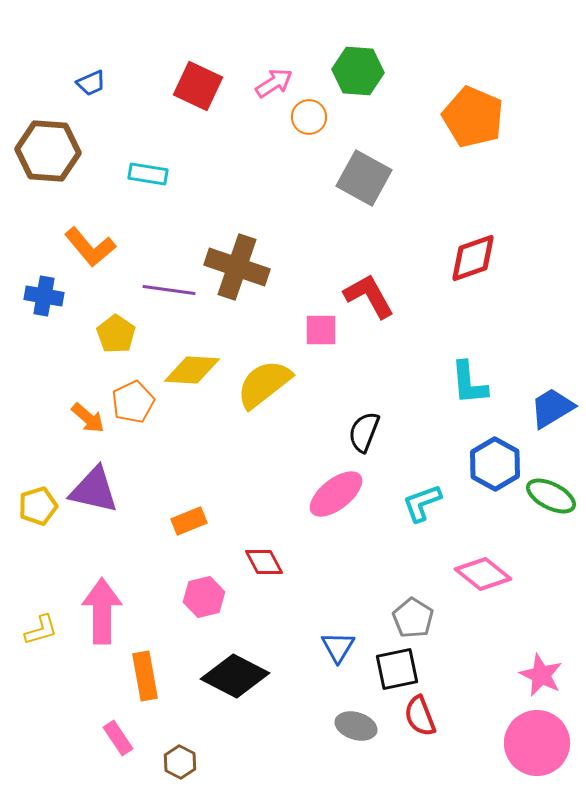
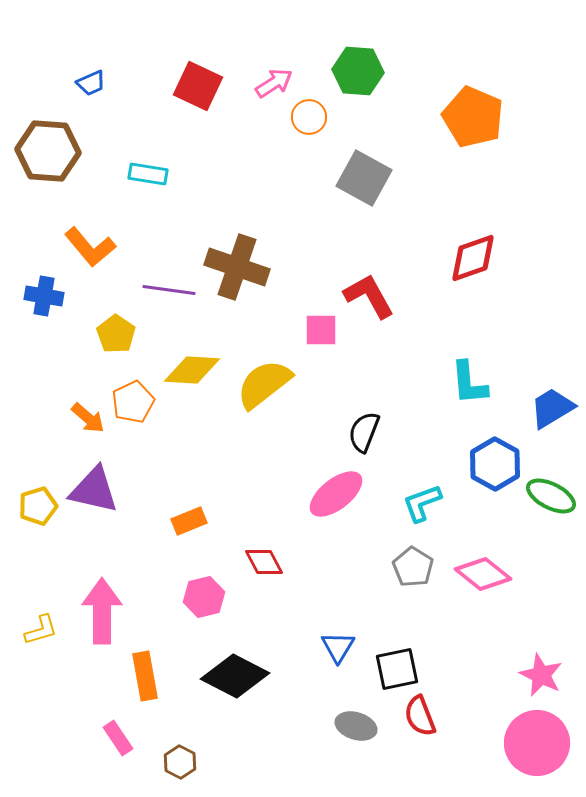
gray pentagon at (413, 618): moved 51 px up
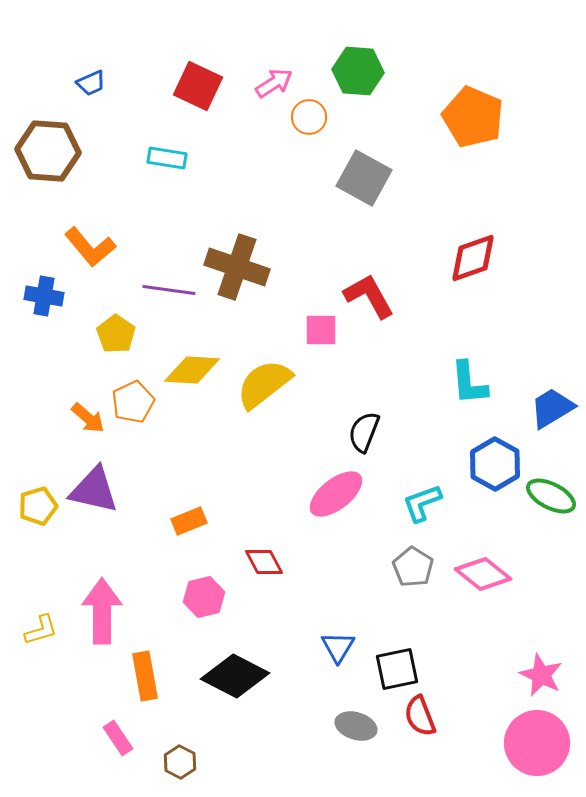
cyan rectangle at (148, 174): moved 19 px right, 16 px up
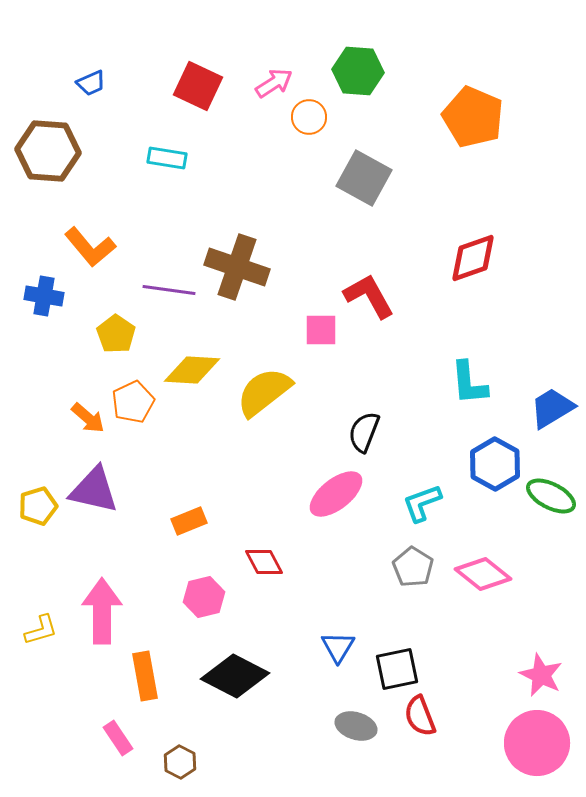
yellow semicircle at (264, 384): moved 8 px down
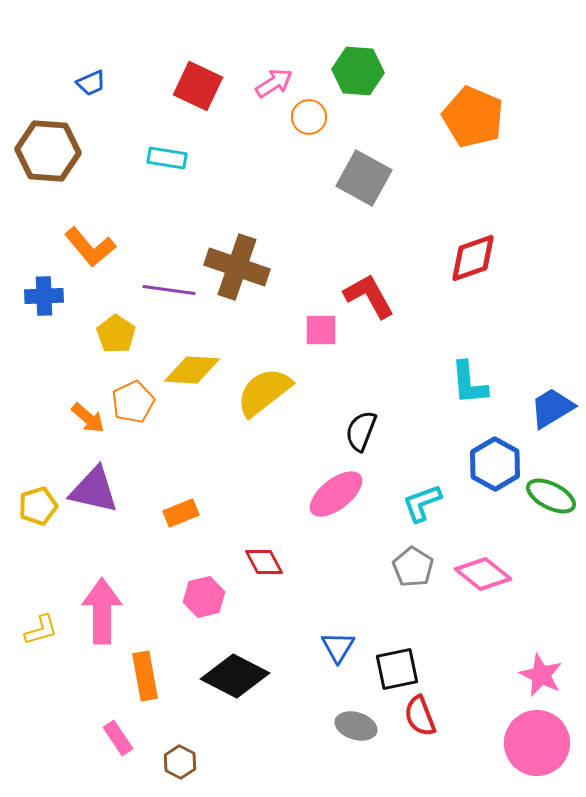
blue cross at (44, 296): rotated 12 degrees counterclockwise
black semicircle at (364, 432): moved 3 px left, 1 px up
orange rectangle at (189, 521): moved 8 px left, 8 px up
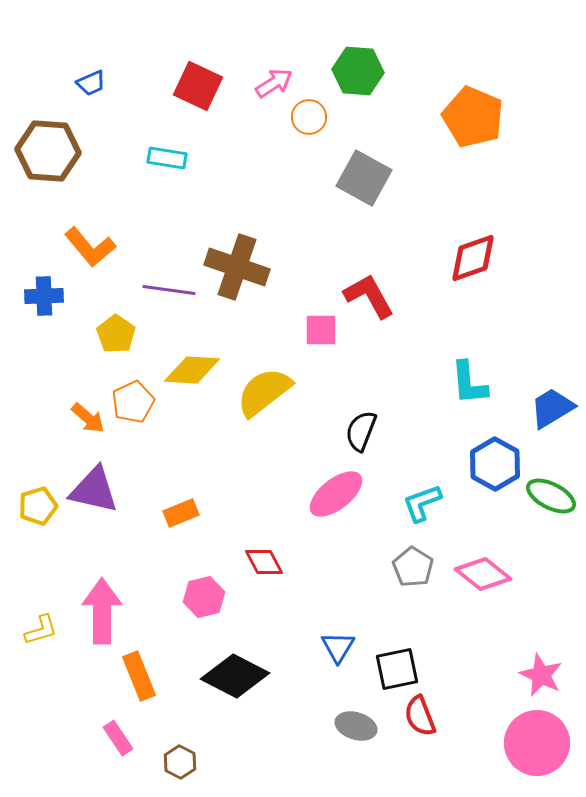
orange rectangle at (145, 676): moved 6 px left; rotated 12 degrees counterclockwise
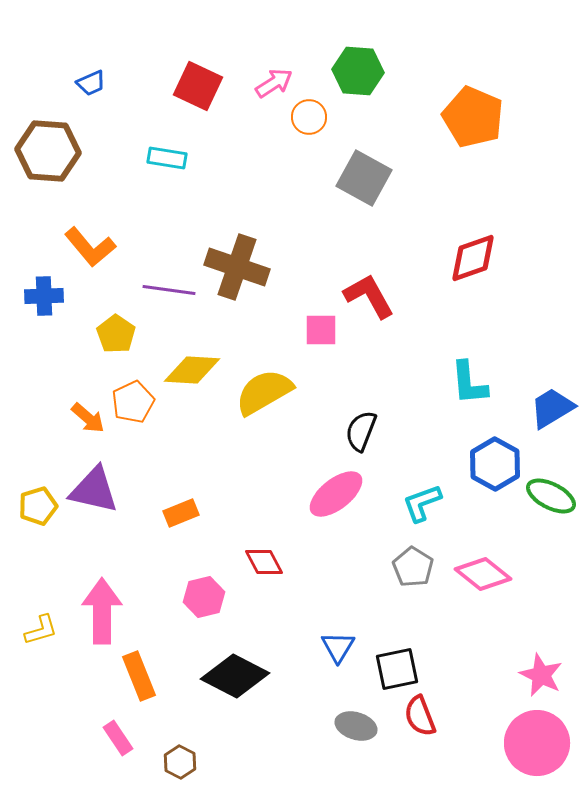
yellow semicircle at (264, 392): rotated 8 degrees clockwise
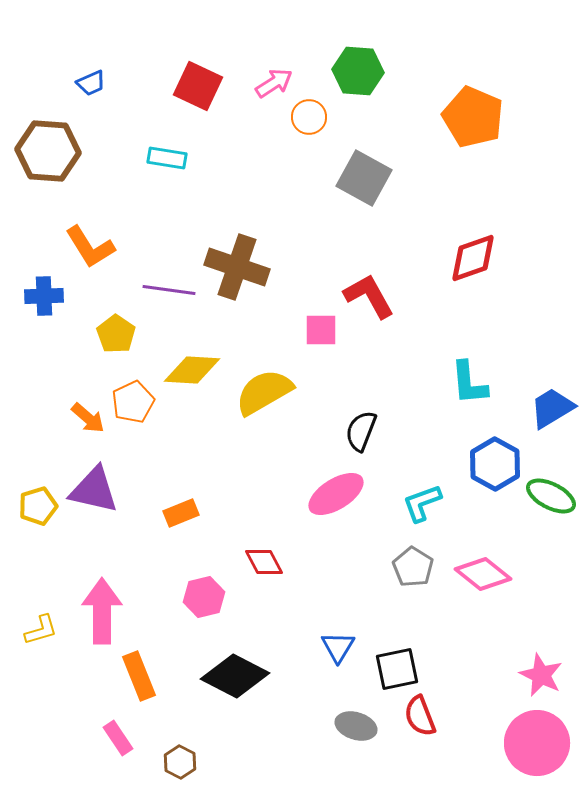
orange L-shape at (90, 247): rotated 8 degrees clockwise
pink ellipse at (336, 494): rotated 6 degrees clockwise
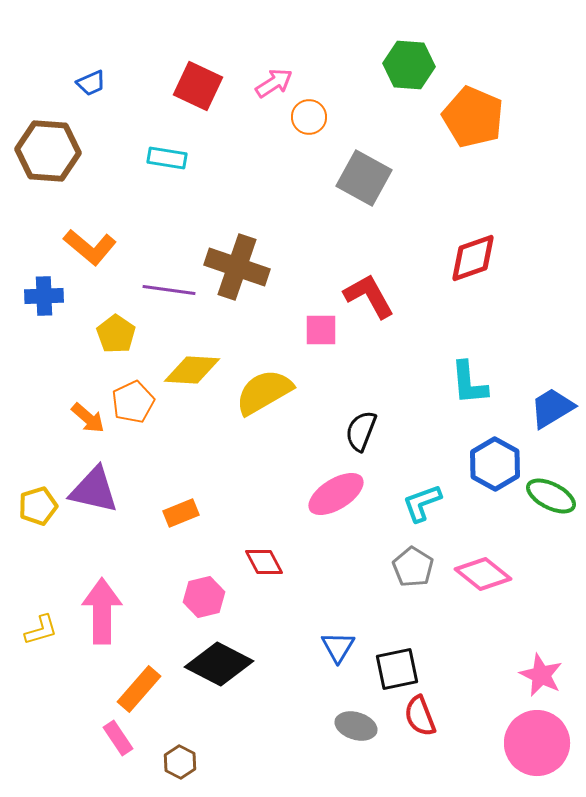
green hexagon at (358, 71): moved 51 px right, 6 px up
orange L-shape at (90, 247): rotated 18 degrees counterclockwise
orange rectangle at (139, 676): moved 13 px down; rotated 63 degrees clockwise
black diamond at (235, 676): moved 16 px left, 12 px up
